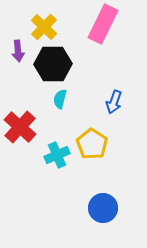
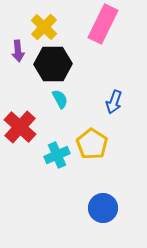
cyan semicircle: rotated 138 degrees clockwise
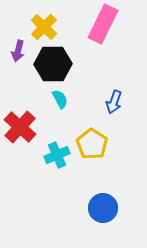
purple arrow: rotated 20 degrees clockwise
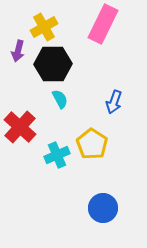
yellow cross: rotated 16 degrees clockwise
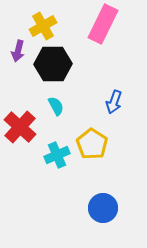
yellow cross: moved 1 px left, 1 px up
cyan semicircle: moved 4 px left, 7 px down
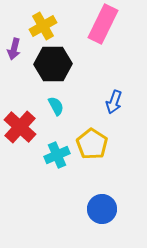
purple arrow: moved 4 px left, 2 px up
blue circle: moved 1 px left, 1 px down
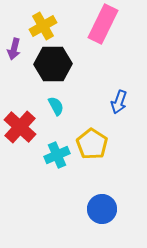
blue arrow: moved 5 px right
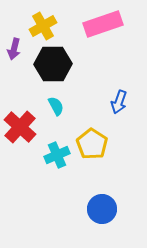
pink rectangle: rotated 45 degrees clockwise
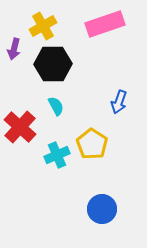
pink rectangle: moved 2 px right
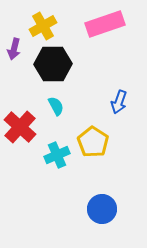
yellow pentagon: moved 1 px right, 2 px up
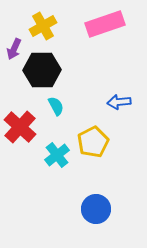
purple arrow: rotated 10 degrees clockwise
black hexagon: moved 11 px left, 6 px down
blue arrow: rotated 65 degrees clockwise
yellow pentagon: rotated 12 degrees clockwise
cyan cross: rotated 15 degrees counterclockwise
blue circle: moved 6 px left
